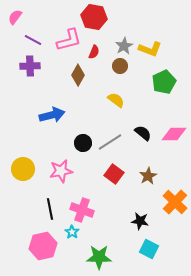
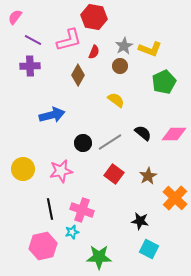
orange cross: moved 4 px up
cyan star: rotated 24 degrees clockwise
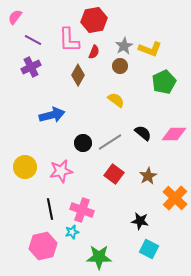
red hexagon: moved 3 px down; rotated 20 degrees counterclockwise
pink L-shape: rotated 104 degrees clockwise
purple cross: moved 1 px right, 1 px down; rotated 24 degrees counterclockwise
yellow circle: moved 2 px right, 2 px up
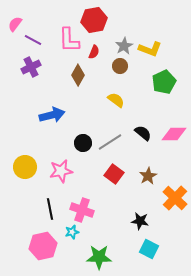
pink semicircle: moved 7 px down
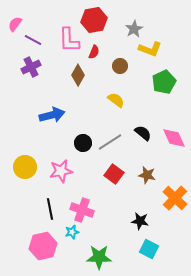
gray star: moved 10 px right, 17 px up
pink diamond: moved 4 px down; rotated 65 degrees clockwise
brown star: moved 1 px left, 1 px up; rotated 30 degrees counterclockwise
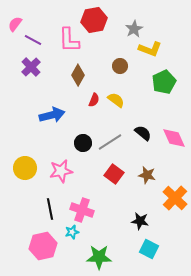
red semicircle: moved 48 px down
purple cross: rotated 18 degrees counterclockwise
yellow circle: moved 1 px down
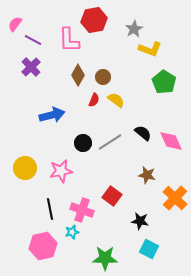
brown circle: moved 17 px left, 11 px down
green pentagon: rotated 15 degrees counterclockwise
pink diamond: moved 3 px left, 3 px down
red square: moved 2 px left, 22 px down
green star: moved 6 px right, 1 px down
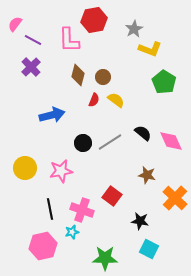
brown diamond: rotated 15 degrees counterclockwise
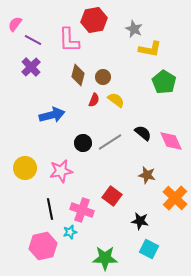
gray star: rotated 18 degrees counterclockwise
yellow L-shape: rotated 10 degrees counterclockwise
cyan star: moved 2 px left
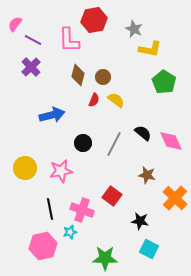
gray line: moved 4 px right, 2 px down; rotated 30 degrees counterclockwise
